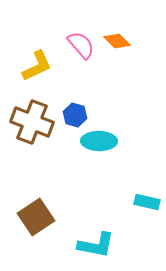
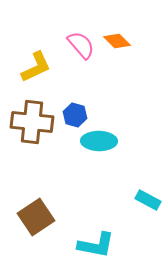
yellow L-shape: moved 1 px left, 1 px down
brown cross: rotated 15 degrees counterclockwise
cyan rectangle: moved 1 px right, 2 px up; rotated 15 degrees clockwise
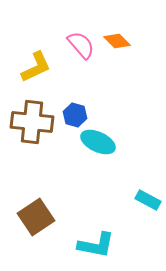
cyan ellipse: moved 1 px left, 1 px down; rotated 24 degrees clockwise
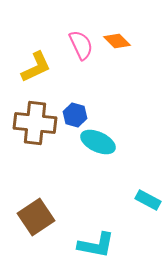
pink semicircle: rotated 16 degrees clockwise
brown cross: moved 3 px right, 1 px down
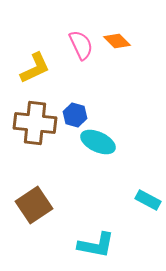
yellow L-shape: moved 1 px left, 1 px down
brown square: moved 2 px left, 12 px up
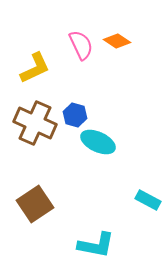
orange diamond: rotated 12 degrees counterclockwise
brown cross: rotated 18 degrees clockwise
brown square: moved 1 px right, 1 px up
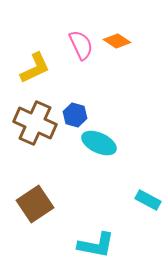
cyan ellipse: moved 1 px right, 1 px down
